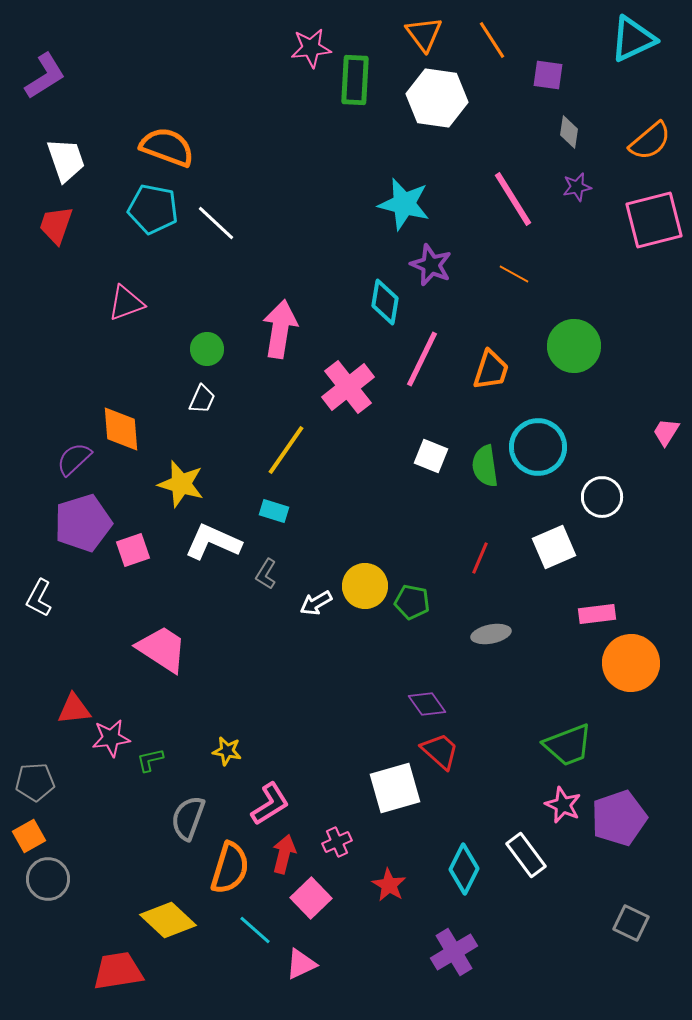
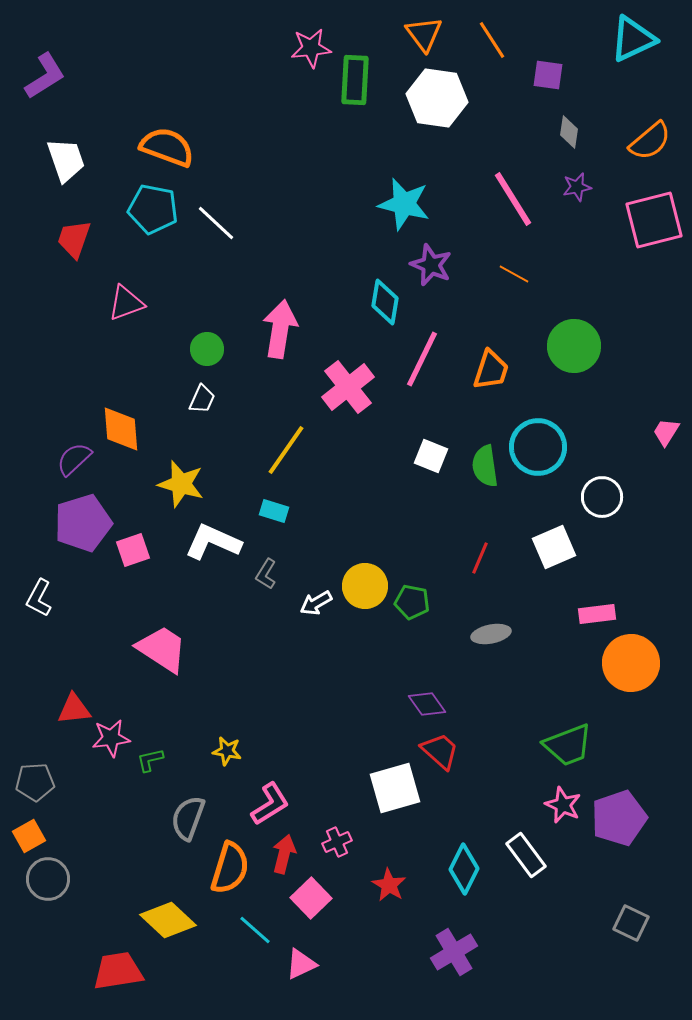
red trapezoid at (56, 225): moved 18 px right, 14 px down
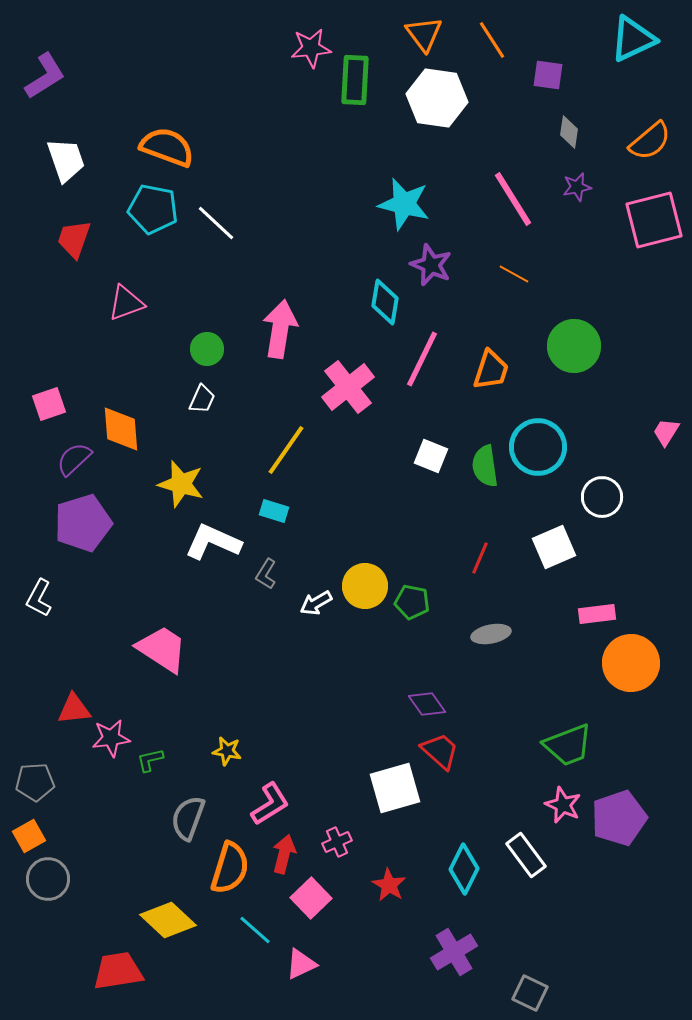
pink square at (133, 550): moved 84 px left, 146 px up
gray square at (631, 923): moved 101 px left, 70 px down
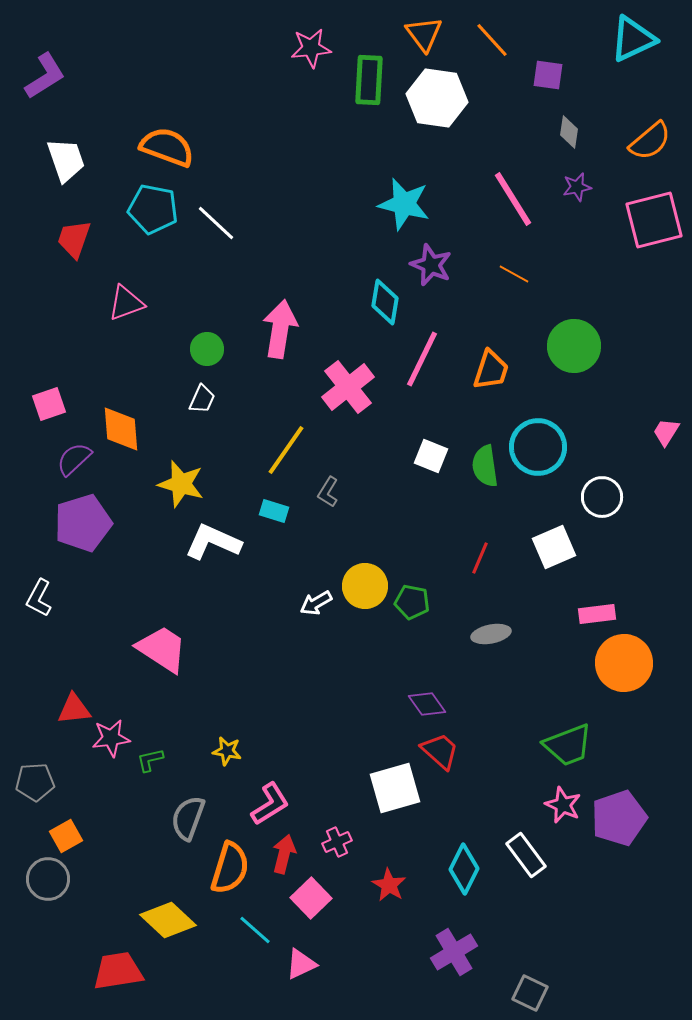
orange line at (492, 40): rotated 9 degrees counterclockwise
green rectangle at (355, 80): moved 14 px right
gray L-shape at (266, 574): moved 62 px right, 82 px up
orange circle at (631, 663): moved 7 px left
orange square at (29, 836): moved 37 px right
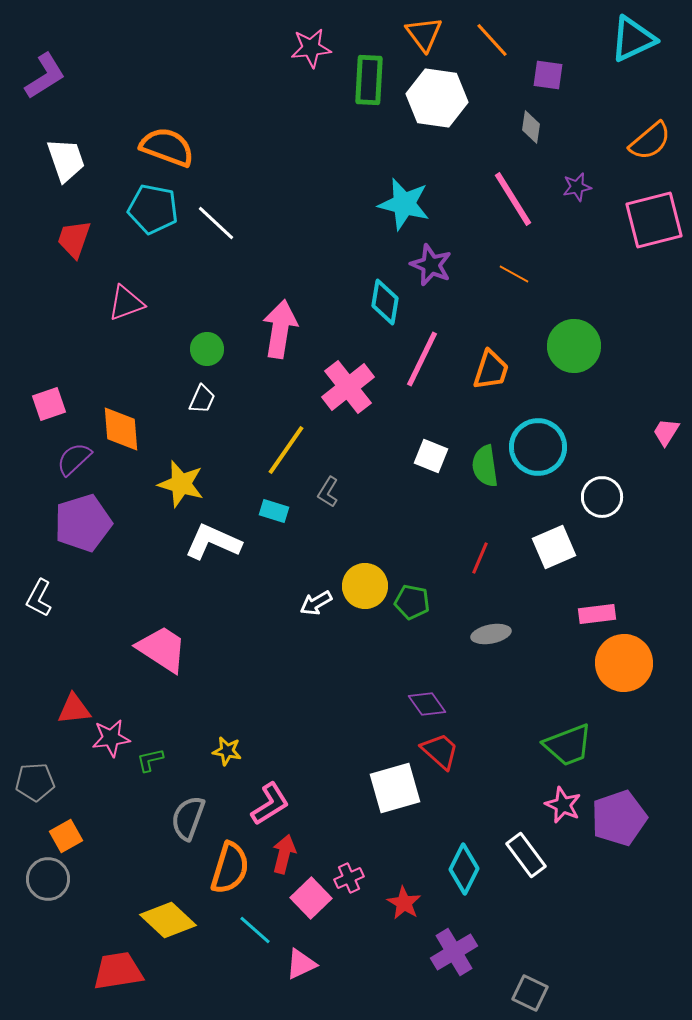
gray diamond at (569, 132): moved 38 px left, 5 px up
pink cross at (337, 842): moved 12 px right, 36 px down
red star at (389, 885): moved 15 px right, 18 px down
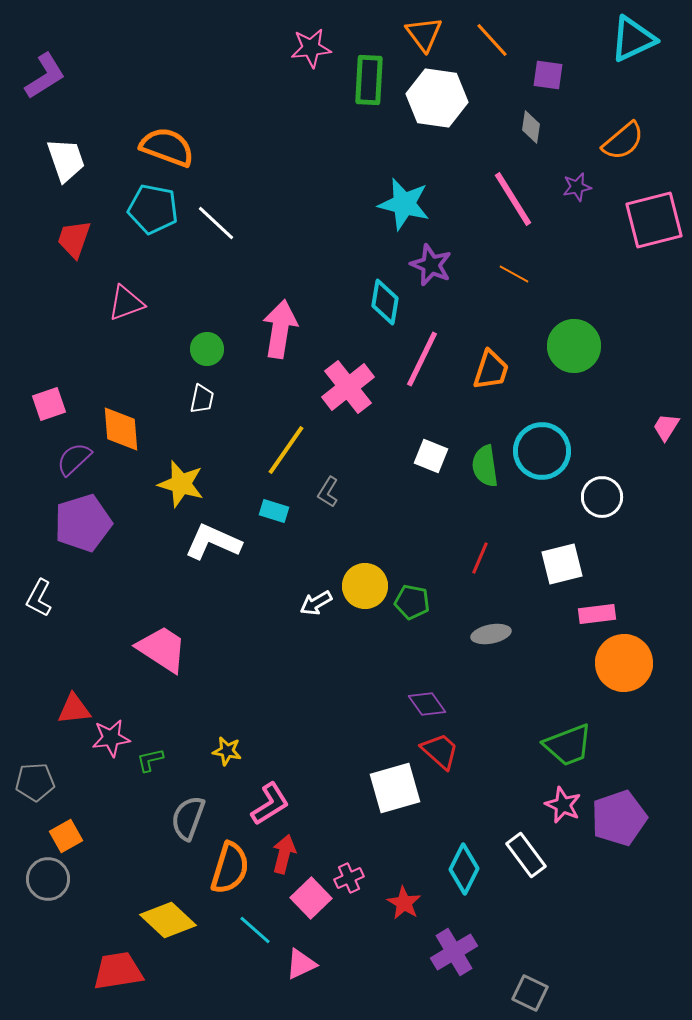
orange semicircle at (650, 141): moved 27 px left
white trapezoid at (202, 399): rotated 12 degrees counterclockwise
pink trapezoid at (666, 432): moved 5 px up
cyan circle at (538, 447): moved 4 px right, 4 px down
white square at (554, 547): moved 8 px right, 17 px down; rotated 9 degrees clockwise
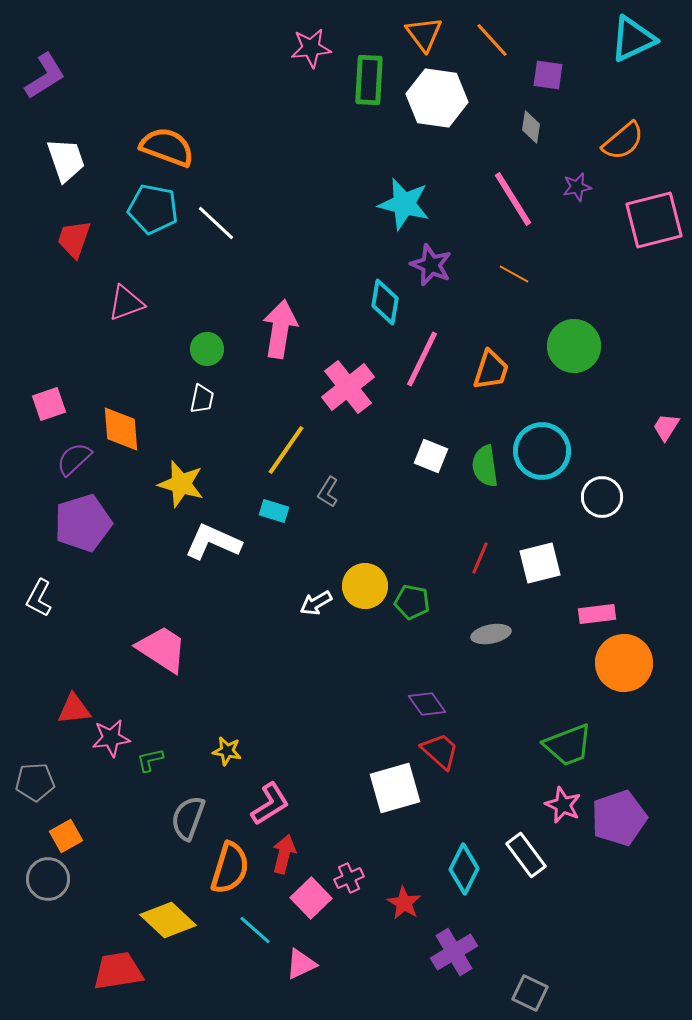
white square at (562, 564): moved 22 px left, 1 px up
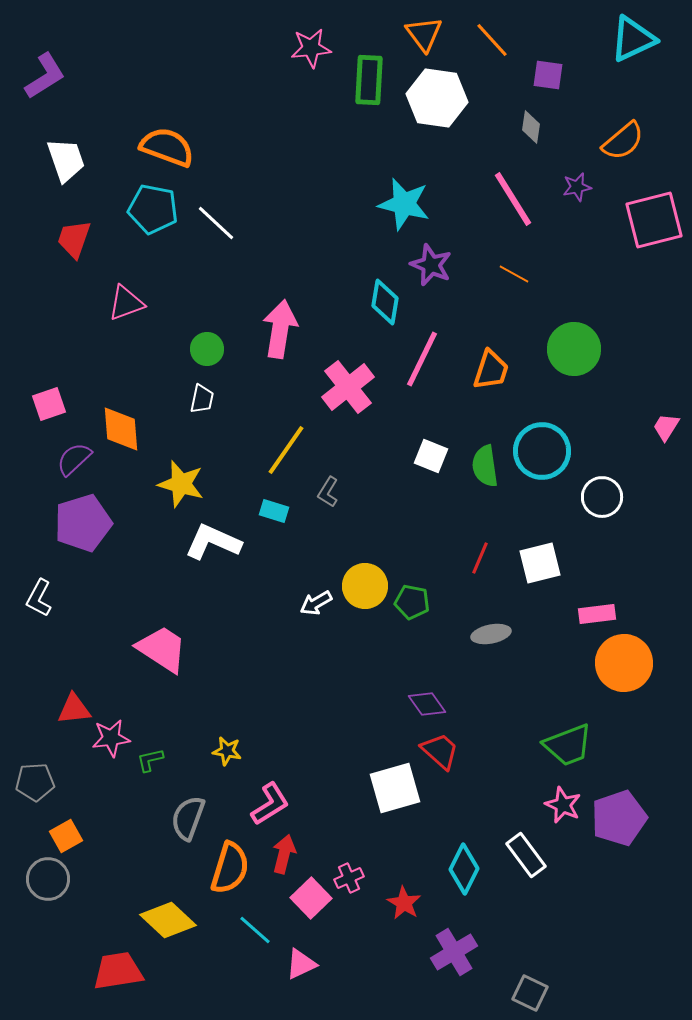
green circle at (574, 346): moved 3 px down
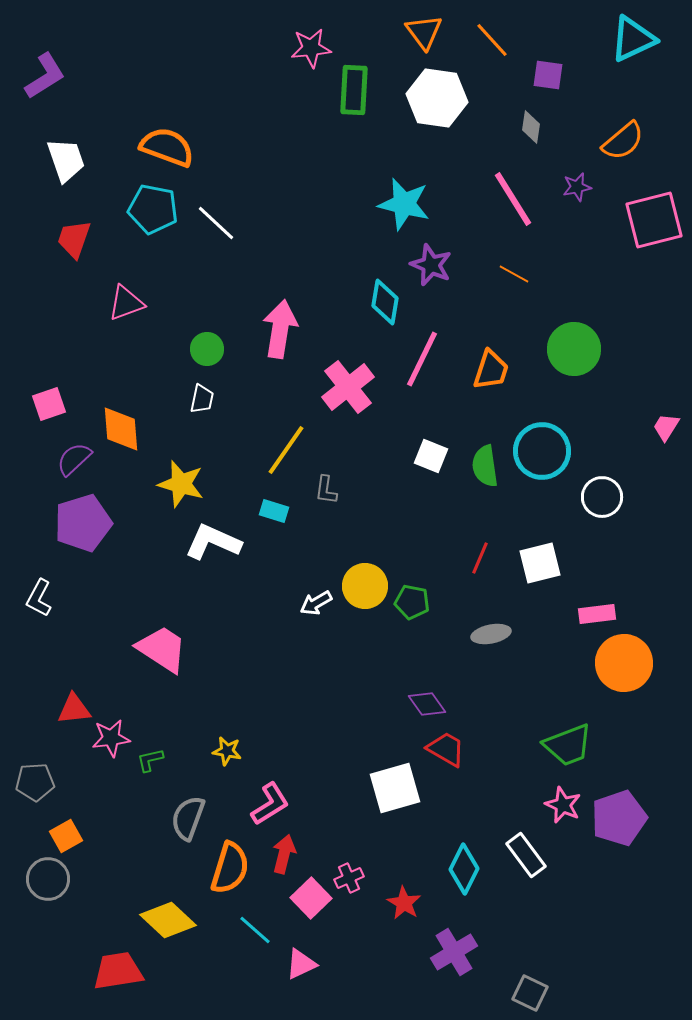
orange triangle at (424, 34): moved 2 px up
green rectangle at (369, 80): moved 15 px left, 10 px down
gray L-shape at (328, 492): moved 2 px left, 2 px up; rotated 24 degrees counterclockwise
red trapezoid at (440, 751): moved 6 px right, 2 px up; rotated 12 degrees counterclockwise
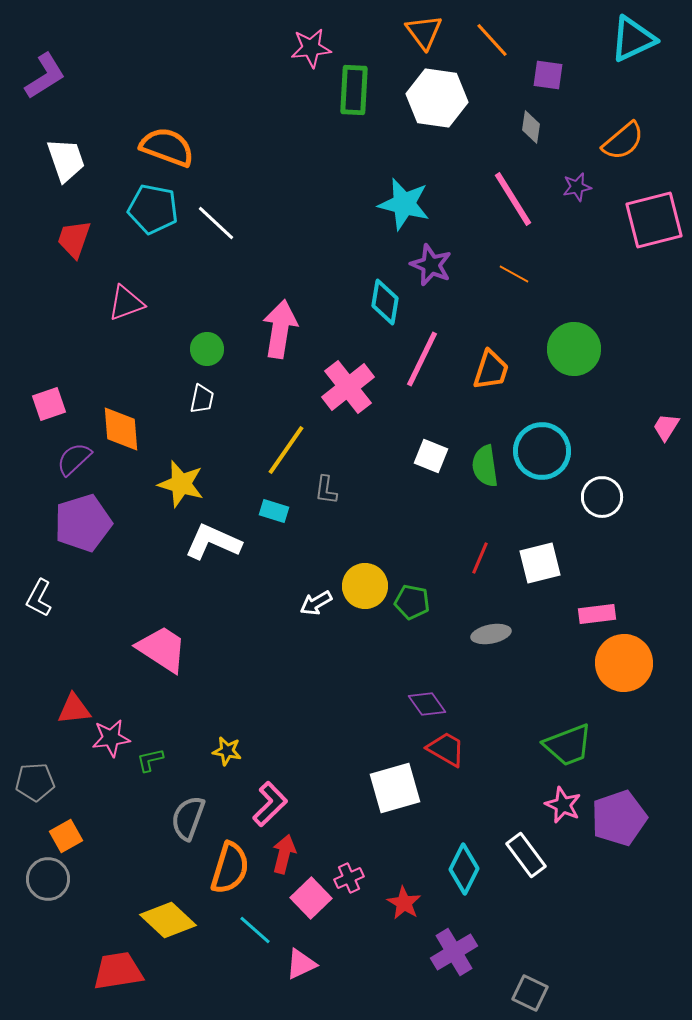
pink L-shape at (270, 804): rotated 12 degrees counterclockwise
